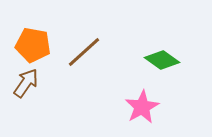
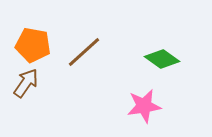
green diamond: moved 1 px up
pink star: moved 2 px right, 1 px up; rotated 20 degrees clockwise
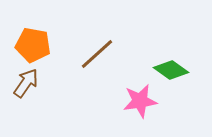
brown line: moved 13 px right, 2 px down
green diamond: moved 9 px right, 11 px down
pink star: moved 4 px left, 5 px up
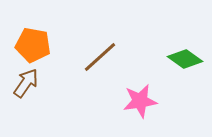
brown line: moved 3 px right, 3 px down
green diamond: moved 14 px right, 11 px up
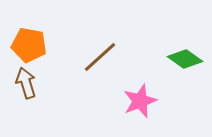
orange pentagon: moved 4 px left
brown arrow: rotated 52 degrees counterclockwise
pink star: rotated 12 degrees counterclockwise
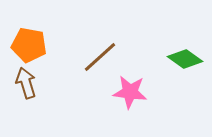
pink star: moved 10 px left, 9 px up; rotated 28 degrees clockwise
